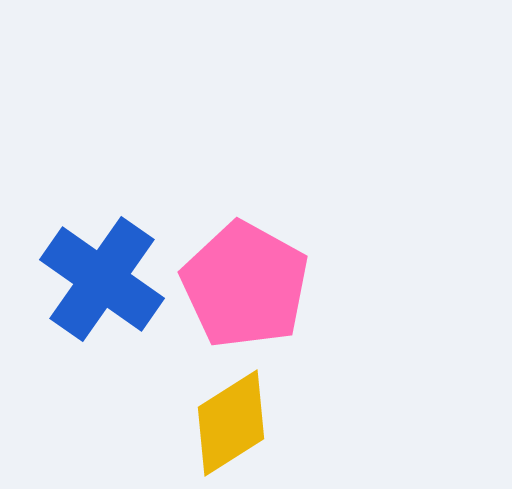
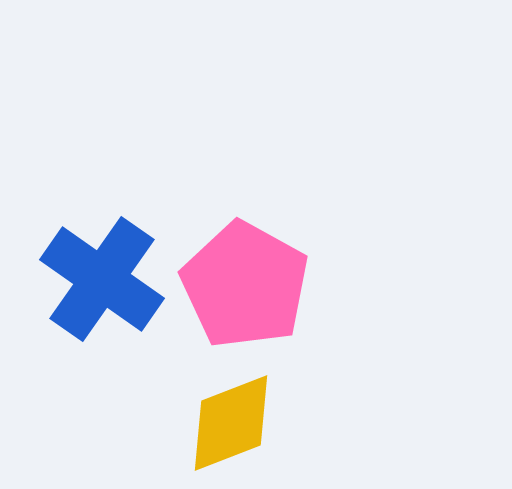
yellow diamond: rotated 11 degrees clockwise
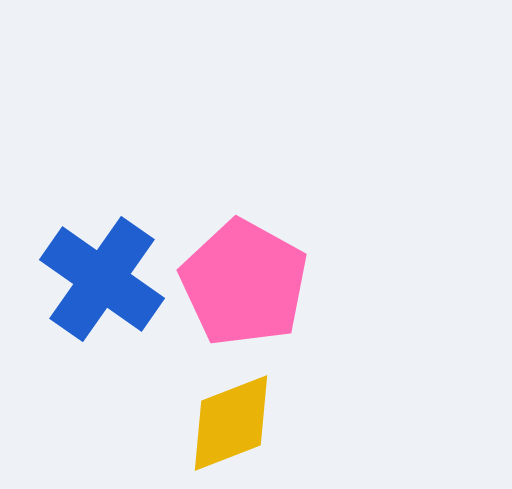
pink pentagon: moved 1 px left, 2 px up
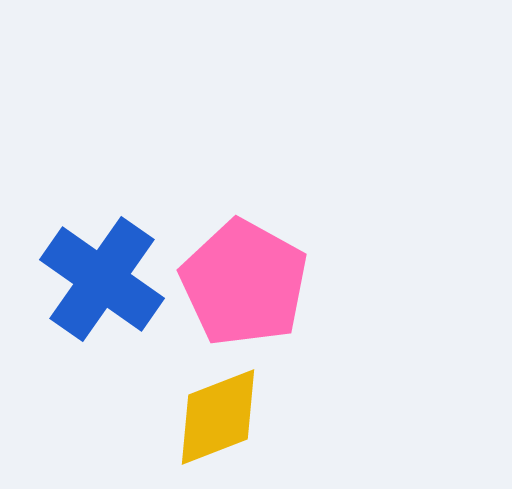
yellow diamond: moved 13 px left, 6 px up
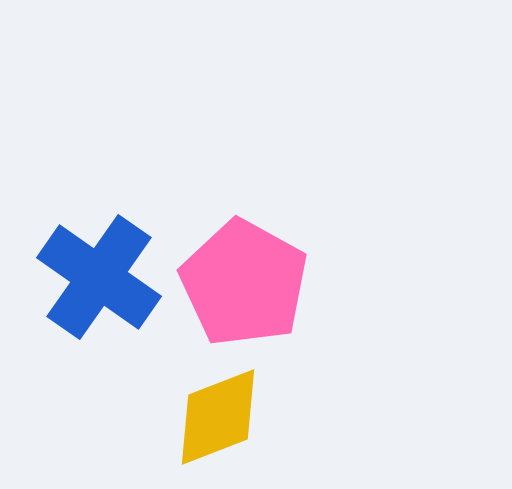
blue cross: moved 3 px left, 2 px up
